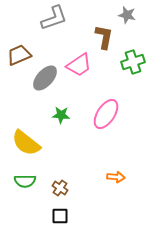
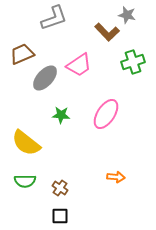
brown L-shape: moved 3 px right, 5 px up; rotated 125 degrees clockwise
brown trapezoid: moved 3 px right, 1 px up
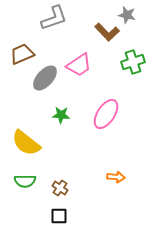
black square: moved 1 px left
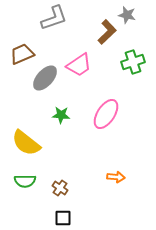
brown L-shape: rotated 90 degrees counterclockwise
black square: moved 4 px right, 2 px down
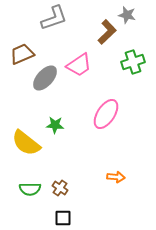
green star: moved 6 px left, 10 px down
green semicircle: moved 5 px right, 8 px down
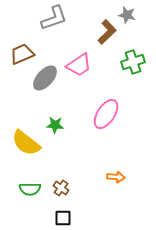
brown cross: moved 1 px right
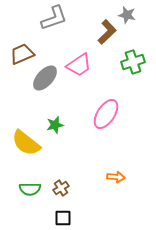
green star: rotated 18 degrees counterclockwise
brown cross: rotated 21 degrees clockwise
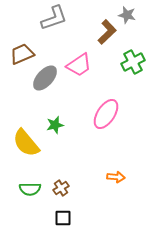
green cross: rotated 10 degrees counterclockwise
yellow semicircle: rotated 12 degrees clockwise
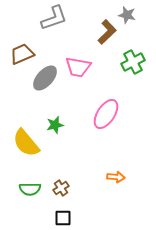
pink trapezoid: moved 1 px left, 2 px down; rotated 44 degrees clockwise
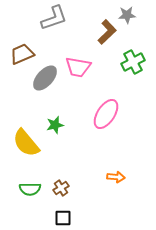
gray star: rotated 18 degrees counterclockwise
